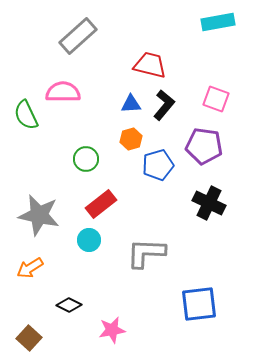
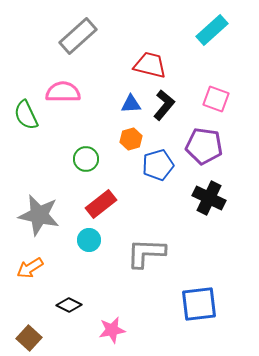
cyan rectangle: moved 6 px left, 8 px down; rotated 32 degrees counterclockwise
black cross: moved 5 px up
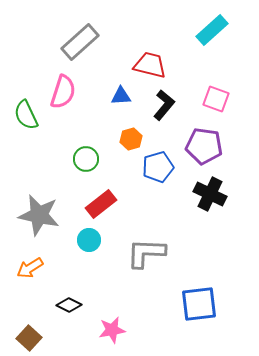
gray rectangle: moved 2 px right, 6 px down
pink semicircle: rotated 108 degrees clockwise
blue triangle: moved 10 px left, 8 px up
blue pentagon: moved 2 px down
black cross: moved 1 px right, 4 px up
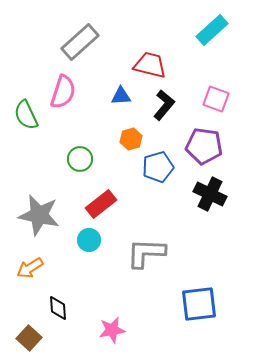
green circle: moved 6 px left
black diamond: moved 11 px left, 3 px down; rotated 60 degrees clockwise
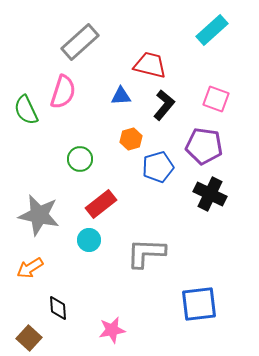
green semicircle: moved 5 px up
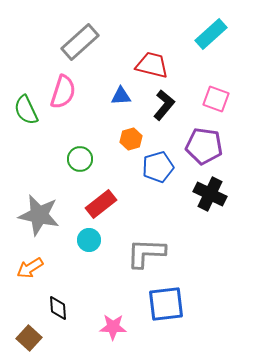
cyan rectangle: moved 1 px left, 4 px down
red trapezoid: moved 2 px right
blue square: moved 33 px left
pink star: moved 1 px right, 3 px up; rotated 12 degrees clockwise
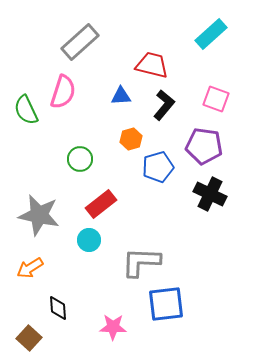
gray L-shape: moved 5 px left, 9 px down
